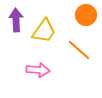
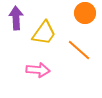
orange circle: moved 1 px left, 2 px up
purple arrow: moved 2 px up
yellow trapezoid: moved 2 px down
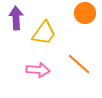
orange line: moved 14 px down
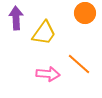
pink arrow: moved 10 px right, 4 px down
